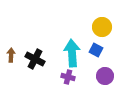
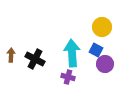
purple circle: moved 12 px up
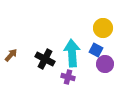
yellow circle: moved 1 px right, 1 px down
brown arrow: rotated 40 degrees clockwise
black cross: moved 10 px right
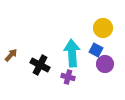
black cross: moved 5 px left, 6 px down
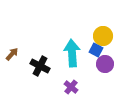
yellow circle: moved 8 px down
brown arrow: moved 1 px right, 1 px up
black cross: moved 1 px down
purple cross: moved 3 px right, 10 px down; rotated 24 degrees clockwise
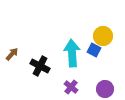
blue square: moved 2 px left
purple circle: moved 25 px down
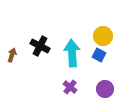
blue square: moved 5 px right, 5 px down
brown arrow: moved 1 px down; rotated 24 degrees counterclockwise
black cross: moved 20 px up
purple cross: moved 1 px left
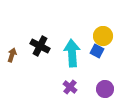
blue square: moved 2 px left, 4 px up
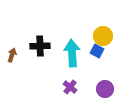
black cross: rotated 30 degrees counterclockwise
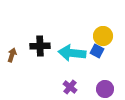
cyan arrow: rotated 80 degrees counterclockwise
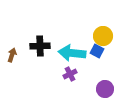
purple cross: moved 13 px up; rotated 24 degrees clockwise
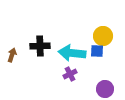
blue square: rotated 24 degrees counterclockwise
